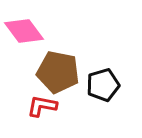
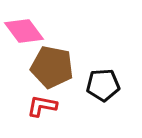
brown pentagon: moved 6 px left, 5 px up
black pentagon: rotated 12 degrees clockwise
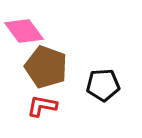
brown pentagon: moved 6 px left; rotated 9 degrees clockwise
